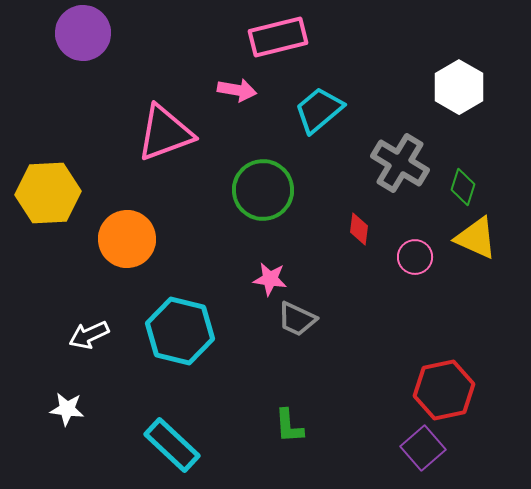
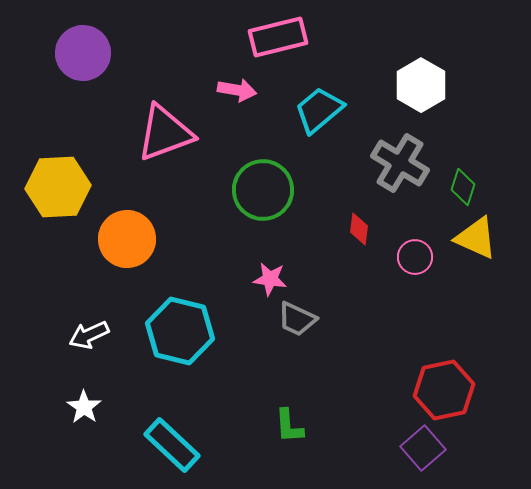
purple circle: moved 20 px down
white hexagon: moved 38 px left, 2 px up
yellow hexagon: moved 10 px right, 6 px up
white star: moved 17 px right, 2 px up; rotated 28 degrees clockwise
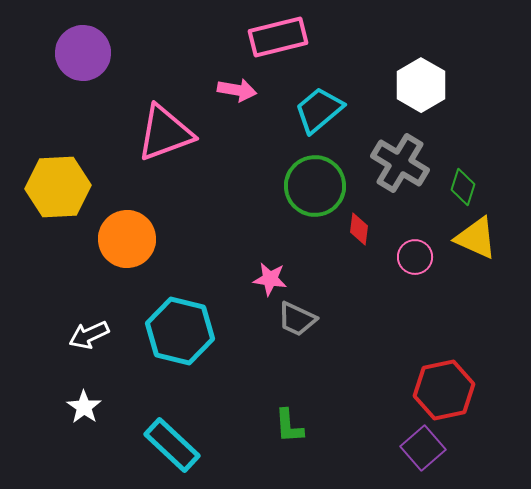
green circle: moved 52 px right, 4 px up
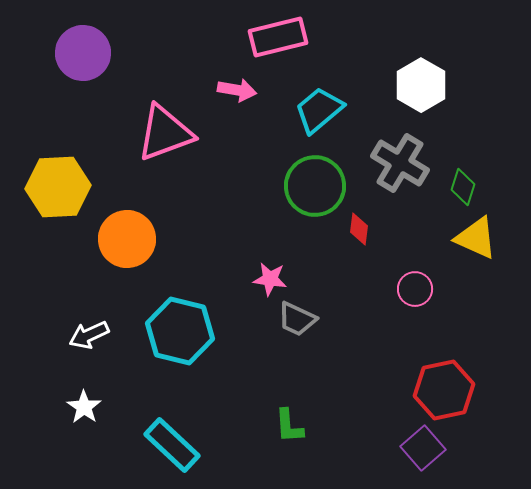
pink circle: moved 32 px down
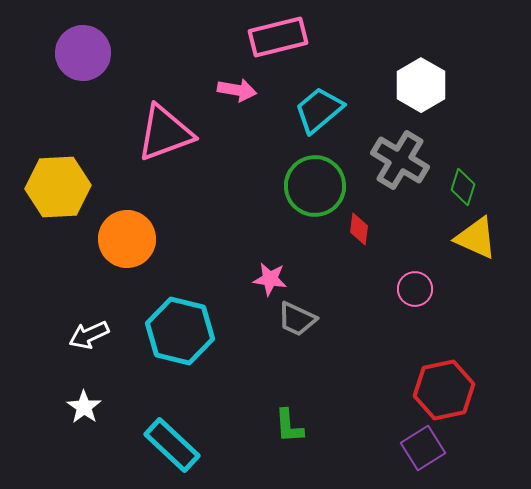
gray cross: moved 3 px up
purple square: rotated 9 degrees clockwise
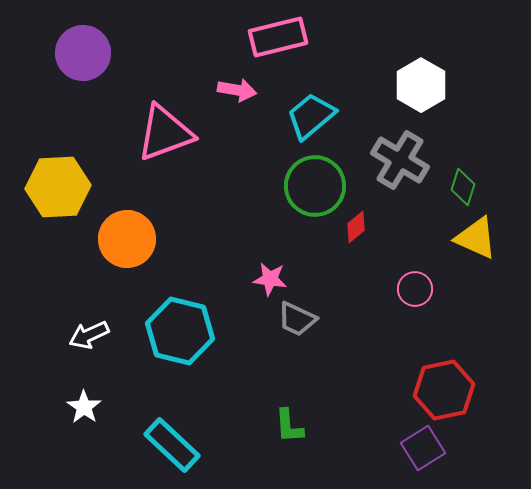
cyan trapezoid: moved 8 px left, 6 px down
red diamond: moved 3 px left, 2 px up; rotated 44 degrees clockwise
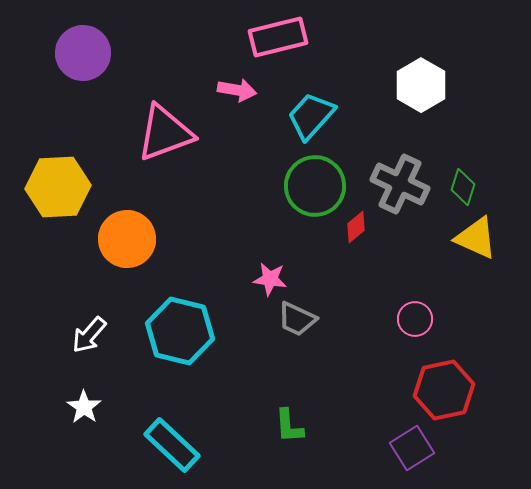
cyan trapezoid: rotated 8 degrees counterclockwise
gray cross: moved 24 px down; rotated 6 degrees counterclockwise
pink circle: moved 30 px down
white arrow: rotated 24 degrees counterclockwise
purple square: moved 11 px left
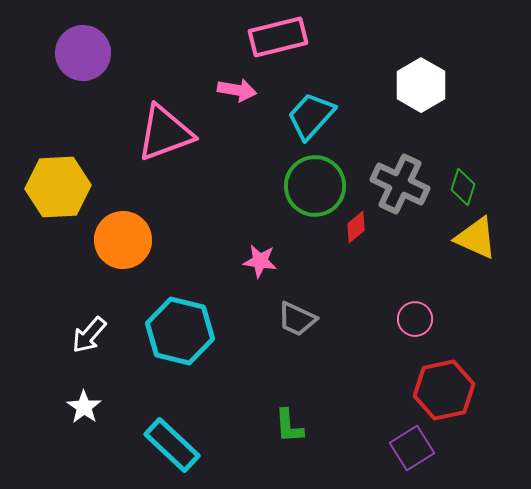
orange circle: moved 4 px left, 1 px down
pink star: moved 10 px left, 18 px up
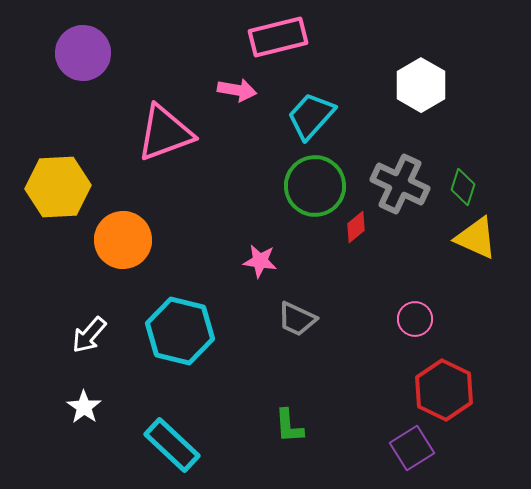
red hexagon: rotated 22 degrees counterclockwise
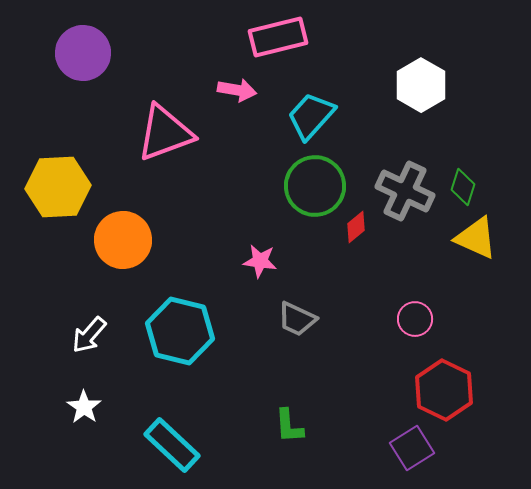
gray cross: moved 5 px right, 7 px down
